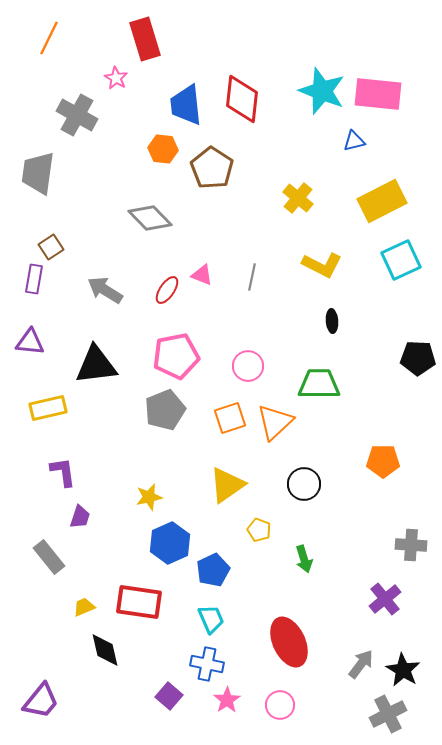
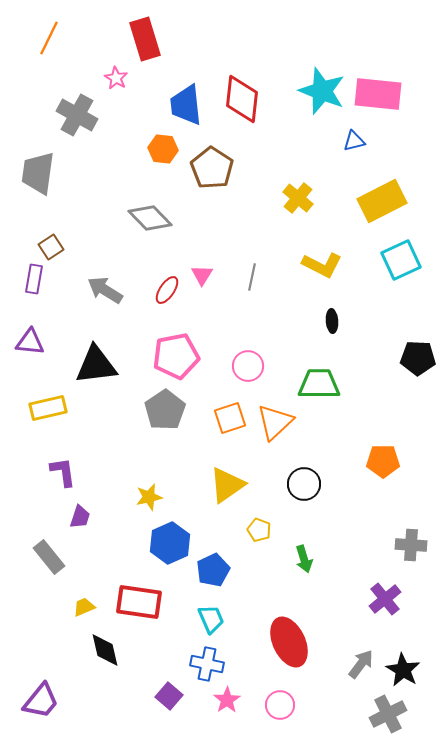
pink triangle at (202, 275): rotated 40 degrees clockwise
gray pentagon at (165, 410): rotated 12 degrees counterclockwise
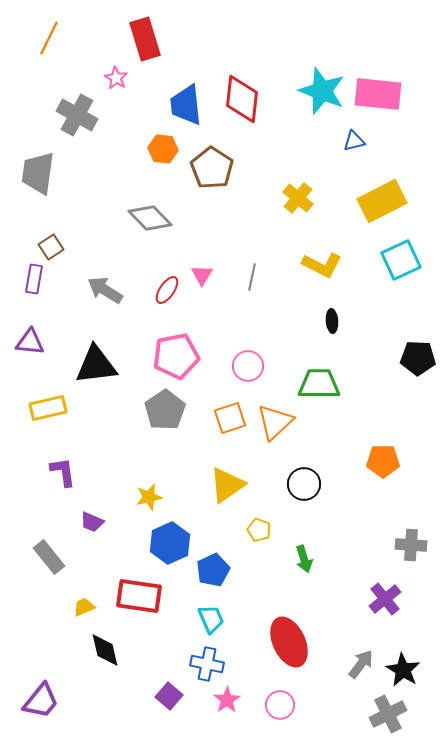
purple trapezoid at (80, 517): moved 12 px right, 5 px down; rotated 95 degrees clockwise
red rectangle at (139, 602): moved 6 px up
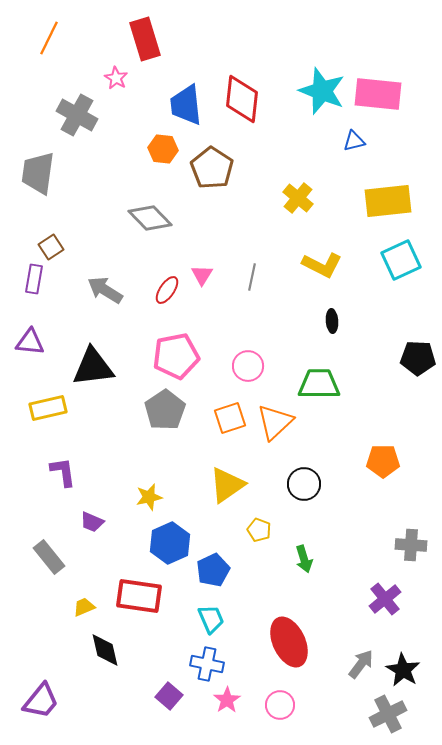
yellow rectangle at (382, 201): moved 6 px right; rotated 21 degrees clockwise
black triangle at (96, 365): moved 3 px left, 2 px down
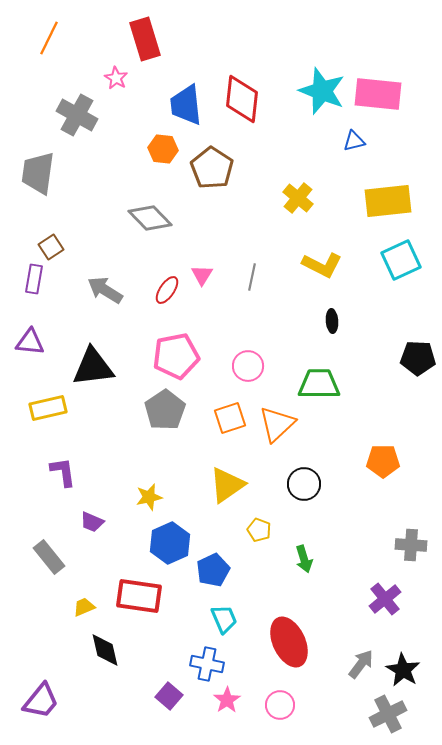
orange triangle at (275, 422): moved 2 px right, 2 px down
cyan trapezoid at (211, 619): moved 13 px right
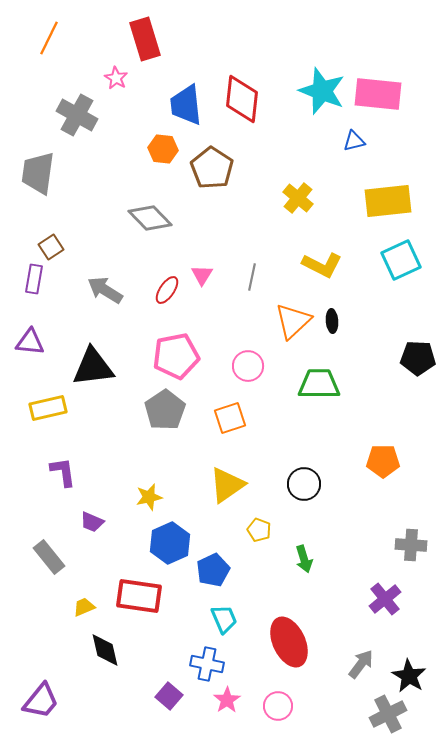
orange triangle at (277, 424): moved 16 px right, 103 px up
black star at (403, 670): moved 6 px right, 6 px down
pink circle at (280, 705): moved 2 px left, 1 px down
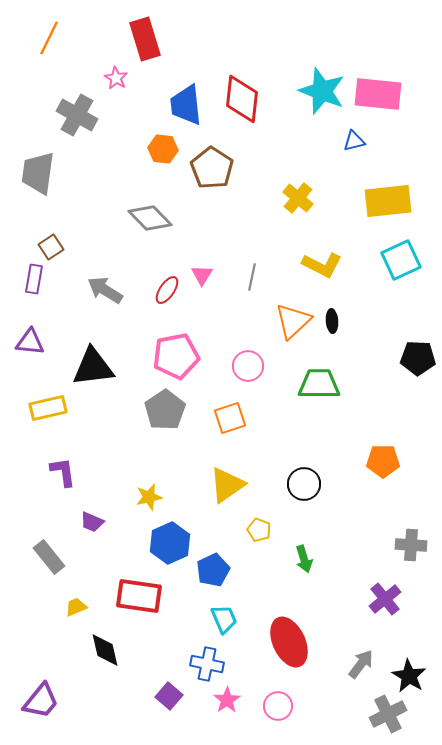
yellow trapezoid at (84, 607): moved 8 px left
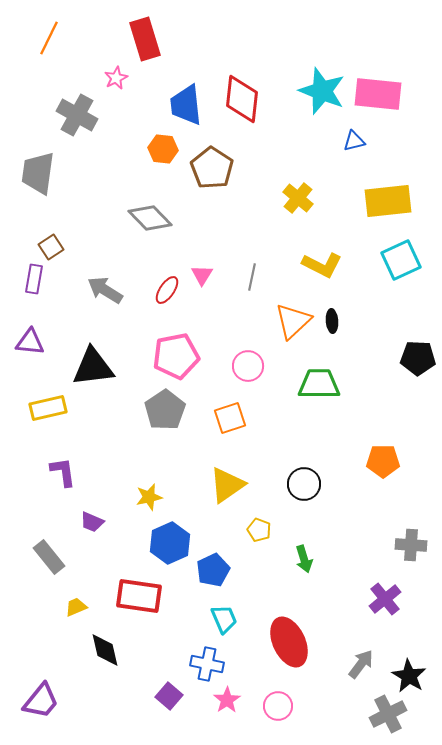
pink star at (116, 78): rotated 15 degrees clockwise
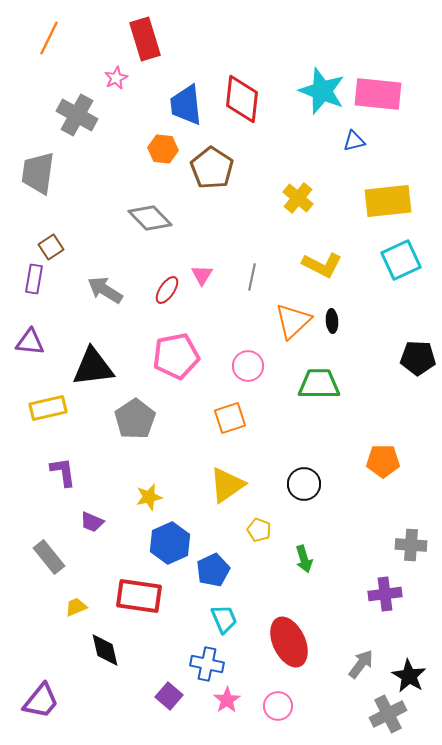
gray pentagon at (165, 410): moved 30 px left, 9 px down
purple cross at (385, 599): moved 5 px up; rotated 32 degrees clockwise
